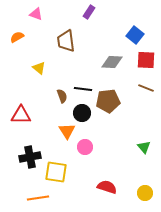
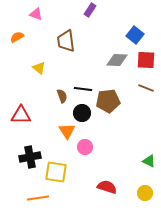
purple rectangle: moved 1 px right, 2 px up
gray diamond: moved 5 px right, 2 px up
green triangle: moved 5 px right, 14 px down; rotated 24 degrees counterclockwise
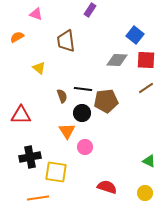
brown line: rotated 56 degrees counterclockwise
brown pentagon: moved 2 px left
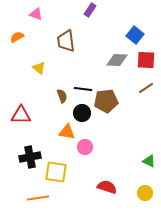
orange triangle: moved 1 px down; rotated 48 degrees counterclockwise
